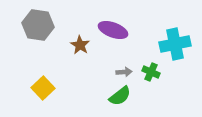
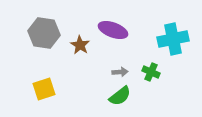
gray hexagon: moved 6 px right, 8 px down
cyan cross: moved 2 px left, 5 px up
gray arrow: moved 4 px left
yellow square: moved 1 px right, 1 px down; rotated 25 degrees clockwise
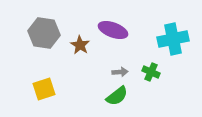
green semicircle: moved 3 px left
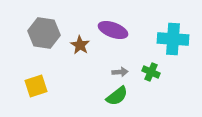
cyan cross: rotated 16 degrees clockwise
yellow square: moved 8 px left, 3 px up
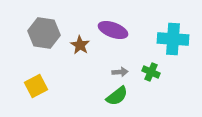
yellow square: rotated 10 degrees counterclockwise
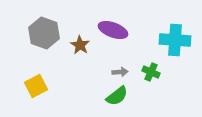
gray hexagon: rotated 12 degrees clockwise
cyan cross: moved 2 px right, 1 px down
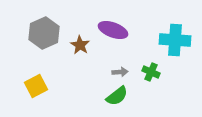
gray hexagon: rotated 16 degrees clockwise
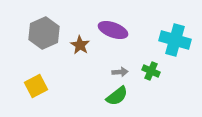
cyan cross: rotated 12 degrees clockwise
green cross: moved 1 px up
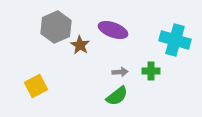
gray hexagon: moved 12 px right, 6 px up
green cross: rotated 24 degrees counterclockwise
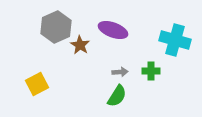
yellow square: moved 1 px right, 2 px up
green semicircle: rotated 20 degrees counterclockwise
